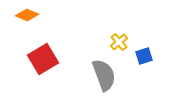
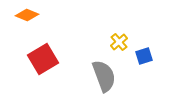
gray semicircle: moved 1 px down
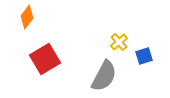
orange diamond: moved 2 px down; rotated 75 degrees counterclockwise
red square: moved 2 px right
gray semicircle: rotated 48 degrees clockwise
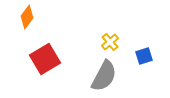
yellow cross: moved 9 px left
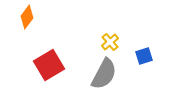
red square: moved 4 px right, 6 px down
gray semicircle: moved 2 px up
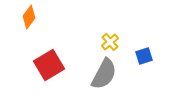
orange diamond: moved 2 px right
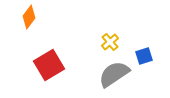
gray semicircle: moved 10 px right; rotated 152 degrees counterclockwise
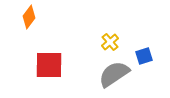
red square: rotated 32 degrees clockwise
